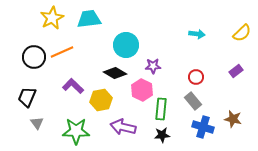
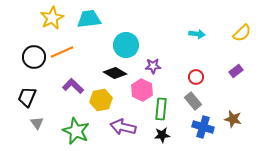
green star: rotated 24 degrees clockwise
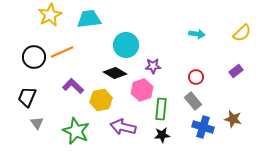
yellow star: moved 2 px left, 3 px up
pink hexagon: rotated 15 degrees clockwise
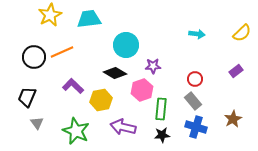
red circle: moved 1 px left, 2 px down
brown star: rotated 30 degrees clockwise
blue cross: moved 7 px left
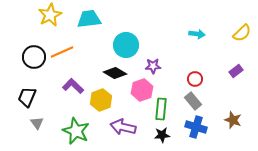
yellow hexagon: rotated 10 degrees counterclockwise
brown star: moved 1 px down; rotated 24 degrees counterclockwise
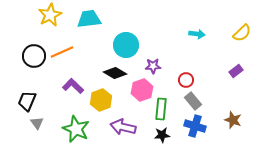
black circle: moved 1 px up
red circle: moved 9 px left, 1 px down
black trapezoid: moved 4 px down
blue cross: moved 1 px left, 1 px up
green star: moved 2 px up
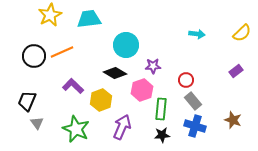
purple arrow: moved 1 px left; rotated 100 degrees clockwise
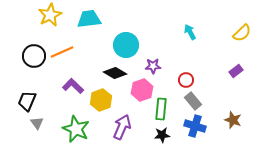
cyan arrow: moved 7 px left, 2 px up; rotated 126 degrees counterclockwise
